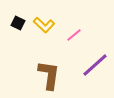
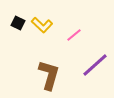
yellow L-shape: moved 2 px left
brown L-shape: rotated 8 degrees clockwise
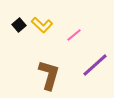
black square: moved 1 px right, 2 px down; rotated 24 degrees clockwise
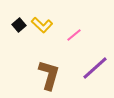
purple line: moved 3 px down
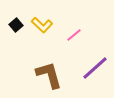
black square: moved 3 px left
brown L-shape: rotated 32 degrees counterclockwise
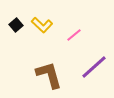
purple line: moved 1 px left, 1 px up
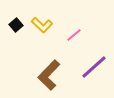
brown L-shape: rotated 120 degrees counterclockwise
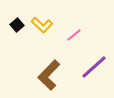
black square: moved 1 px right
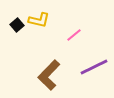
yellow L-shape: moved 3 px left, 5 px up; rotated 30 degrees counterclockwise
purple line: rotated 16 degrees clockwise
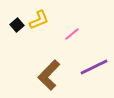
yellow L-shape: rotated 35 degrees counterclockwise
pink line: moved 2 px left, 1 px up
